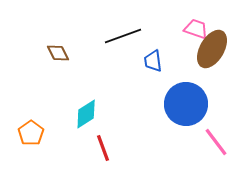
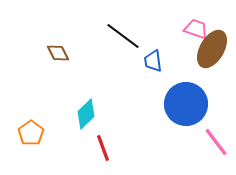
black line: rotated 57 degrees clockwise
cyan diamond: rotated 12 degrees counterclockwise
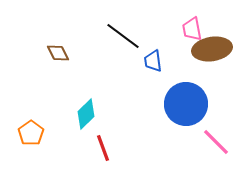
pink trapezoid: moved 4 px left; rotated 120 degrees counterclockwise
brown ellipse: rotated 51 degrees clockwise
pink line: rotated 8 degrees counterclockwise
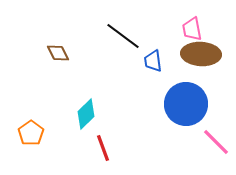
brown ellipse: moved 11 px left, 5 px down; rotated 12 degrees clockwise
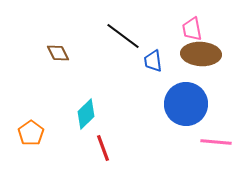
pink line: rotated 40 degrees counterclockwise
